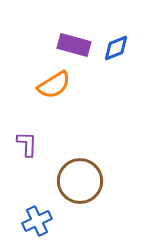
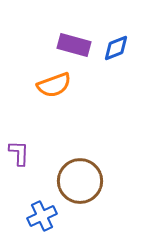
orange semicircle: rotated 12 degrees clockwise
purple L-shape: moved 8 px left, 9 px down
blue cross: moved 5 px right, 5 px up
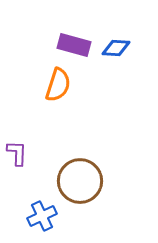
blue diamond: rotated 24 degrees clockwise
orange semicircle: moved 4 px right; rotated 52 degrees counterclockwise
purple L-shape: moved 2 px left
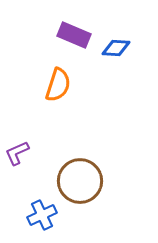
purple rectangle: moved 10 px up; rotated 8 degrees clockwise
purple L-shape: rotated 116 degrees counterclockwise
blue cross: moved 1 px up
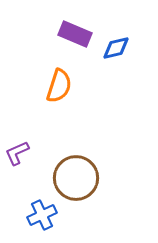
purple rectangle: moved 1 px right, 1 px up
blue diamond: rotated 16 degrees counterclockwise
orange semicircle: moved 1 px right, 1 px down
brown circle: moved 4 px left, 3 px up
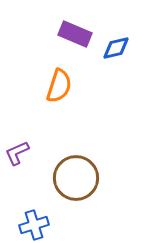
blue cross: moved 8 px left, 10 px down; rotated 8 degrees clockwise
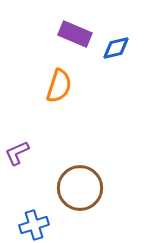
brown circle: moved 4 px right, 10 px down
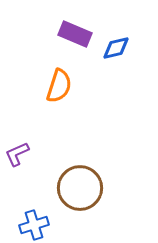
purple L-shape: moved 1 px down
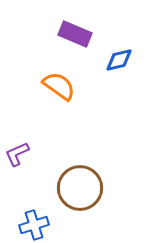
blue diamond: moved 3 px right, 12 px down
orange semicircle: rotated 72 degrees counterclockwise
